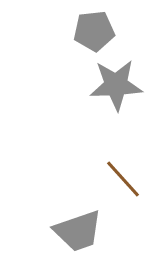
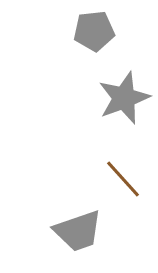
gray star: moved 8 px right, 13 px down; rotated 18 degrees counterclockwise
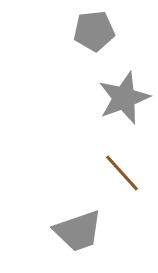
brown line: moved 1 px left, 6 px up
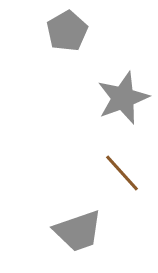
gray pentagon: moved 27 px left; rotated 24 degrees counterclockwise
gray star: moved 1 px left
